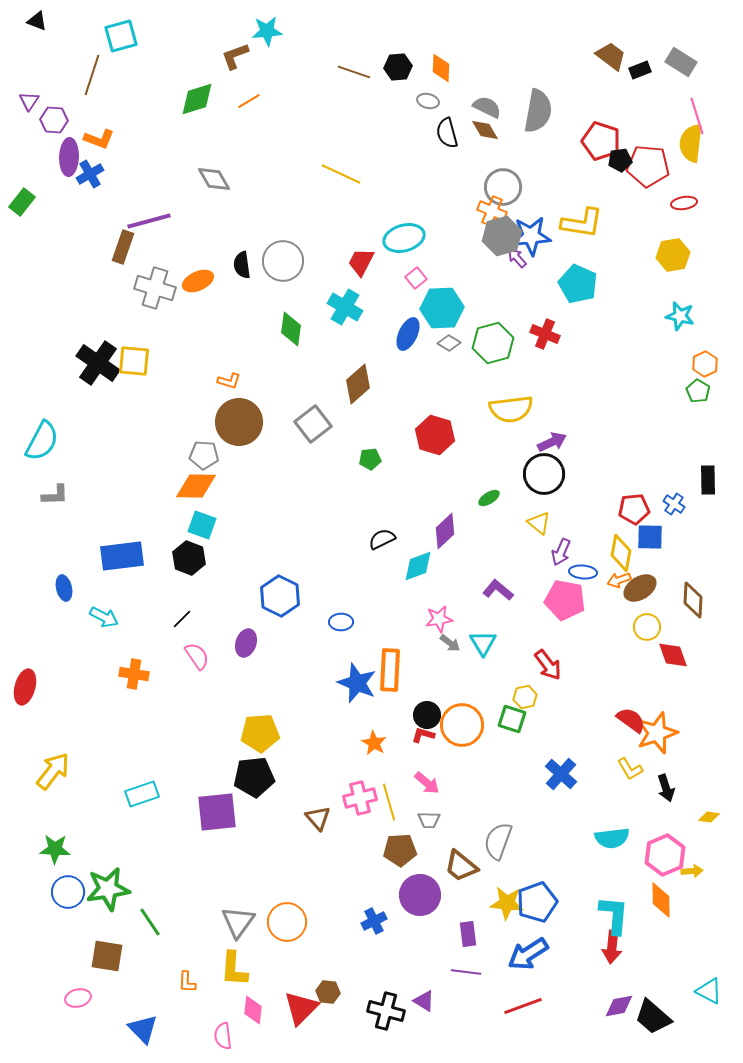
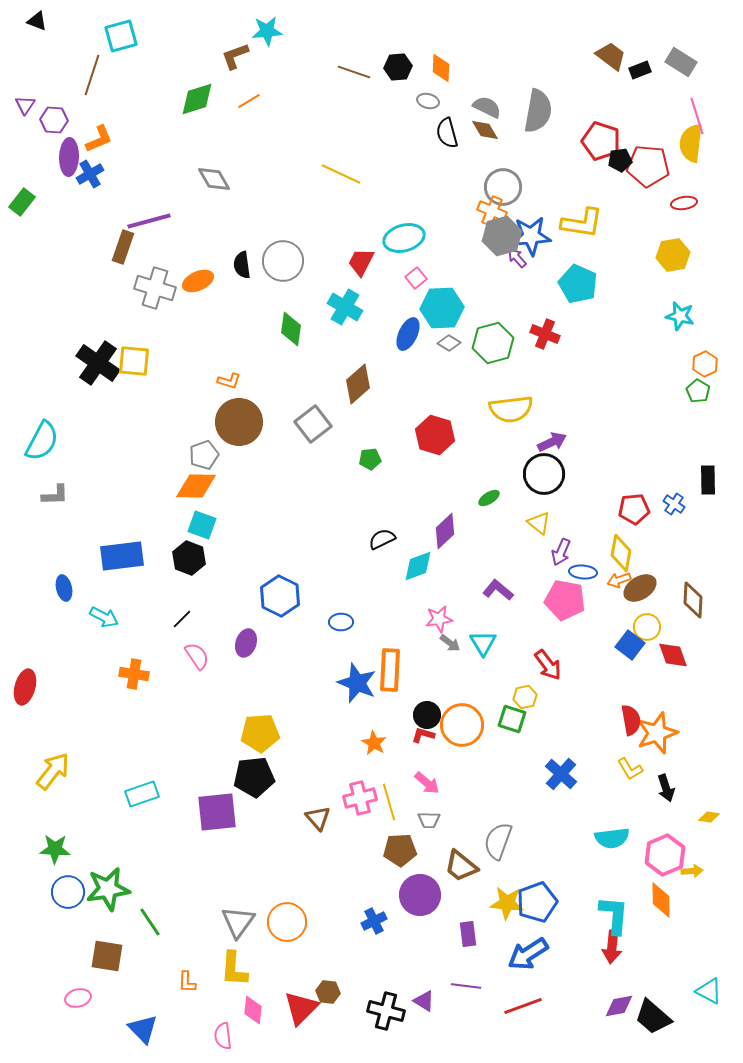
purple triangle at (29, 101): moved 4 px left, 4 px down
orange L-shape at (99, 139): rotated 44 degrees counterclockwise
gray pentagon at (204, 455): rotated 24 degrees counterclockwise
blue square at (650, 537): moved 20 px left, 108 px down; rotated 36 degrees clockwise
red semicircle at (631, 720): rotated 44 degrees clockwise
purple line at (466, 972): moved 14 px down
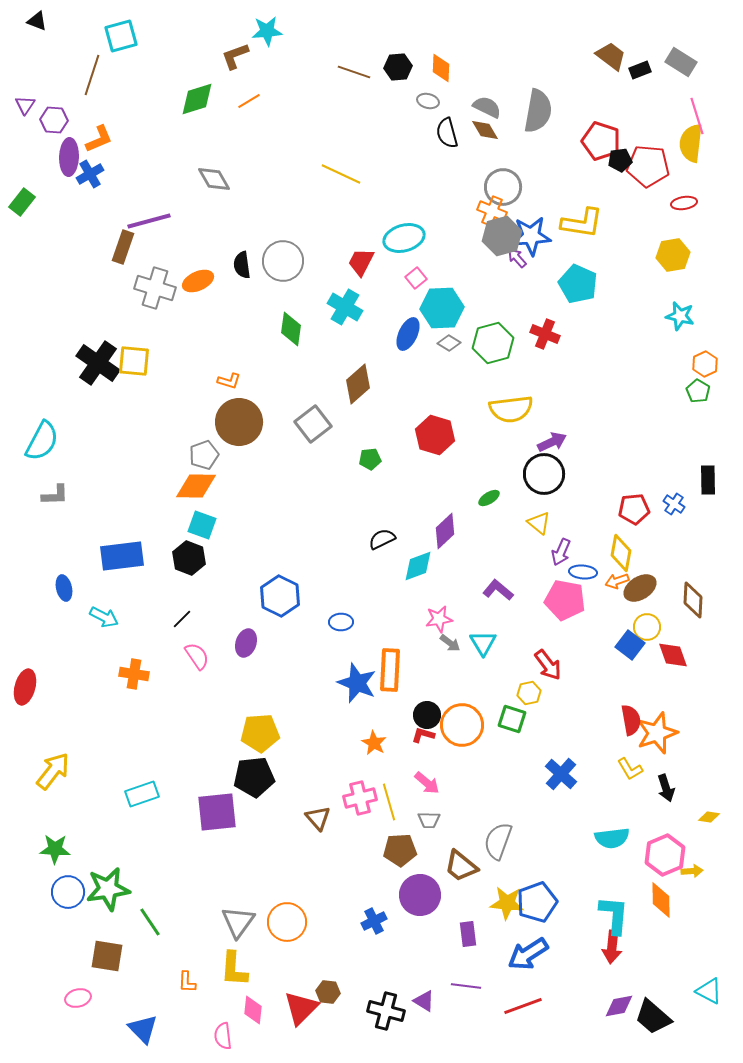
orange arrow at (619, 580): moved 2 px left, 1 px down
yellow hexagon at (525, 697): moved 4 px right, 4 px up
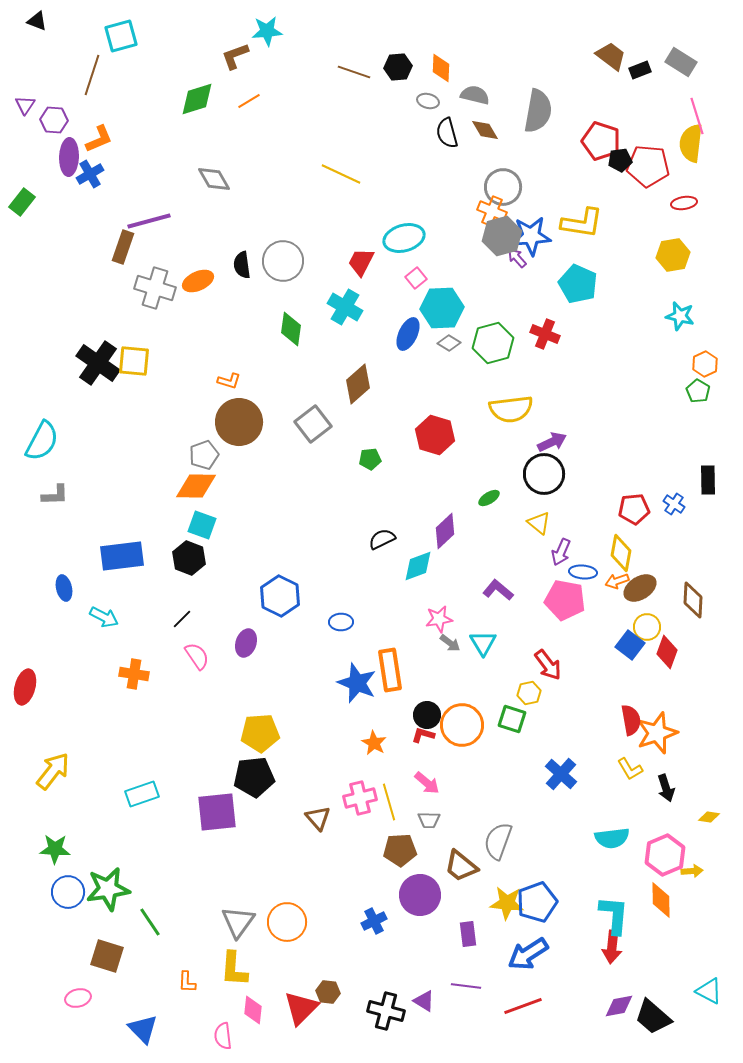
gray semicircle at (487, 107): moved 12 px left, 12 px up; rotated 12 degrees counterclockwise
red diamond at (673, 655): moved 6 px left, 3 px up; rotated 40 degrees clockwise
orange rectangle at (390, 670): rotated 12 degrees counterclockwise
brown square at (107, 956): rotated 8 degrees clockwise
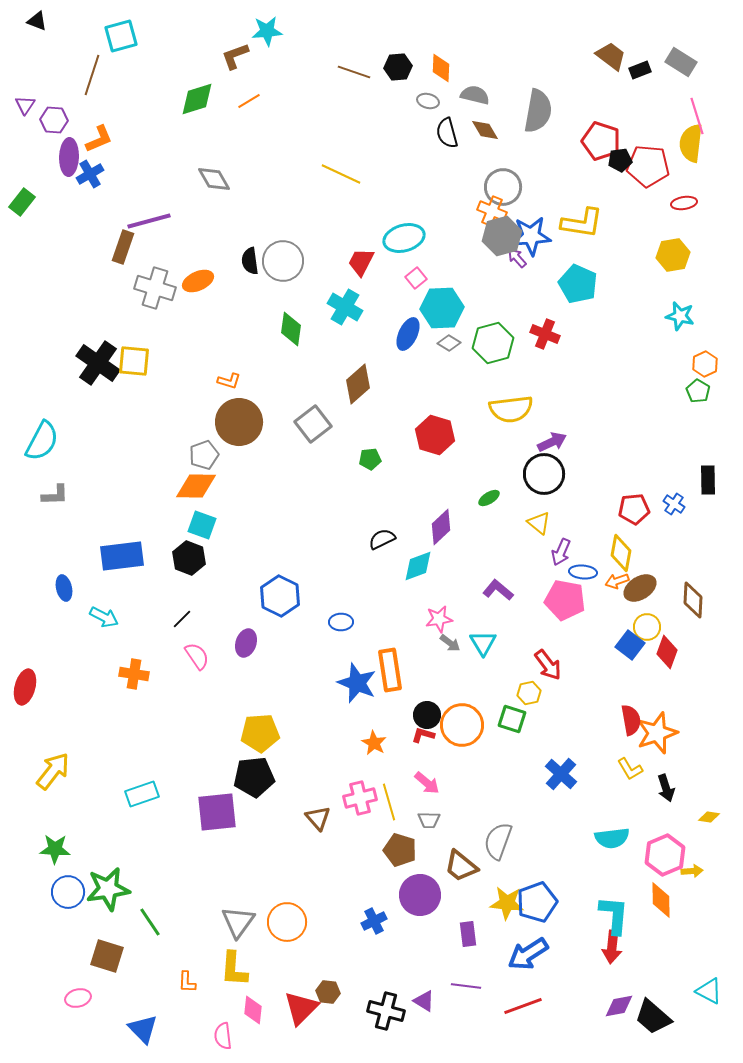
black semicircle at (242, 265): moved 8 px right, 4 px up
purple diamond at (445, 531): moved 4 px left, 4 px up
brown pentagon at (400, 850): rotated 20 degrees clockwise
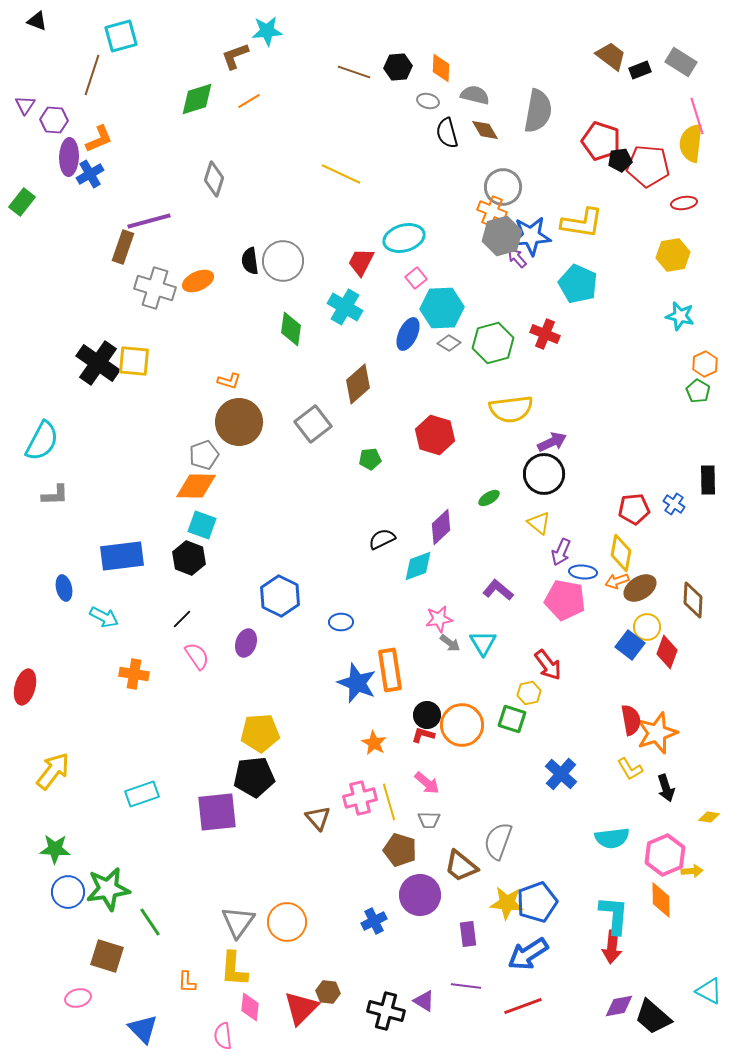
gray diamond at (214, 179): rotated 48 degrees clockwise
pink diamond at (253, 1010): moved 3 px left, 3 px up
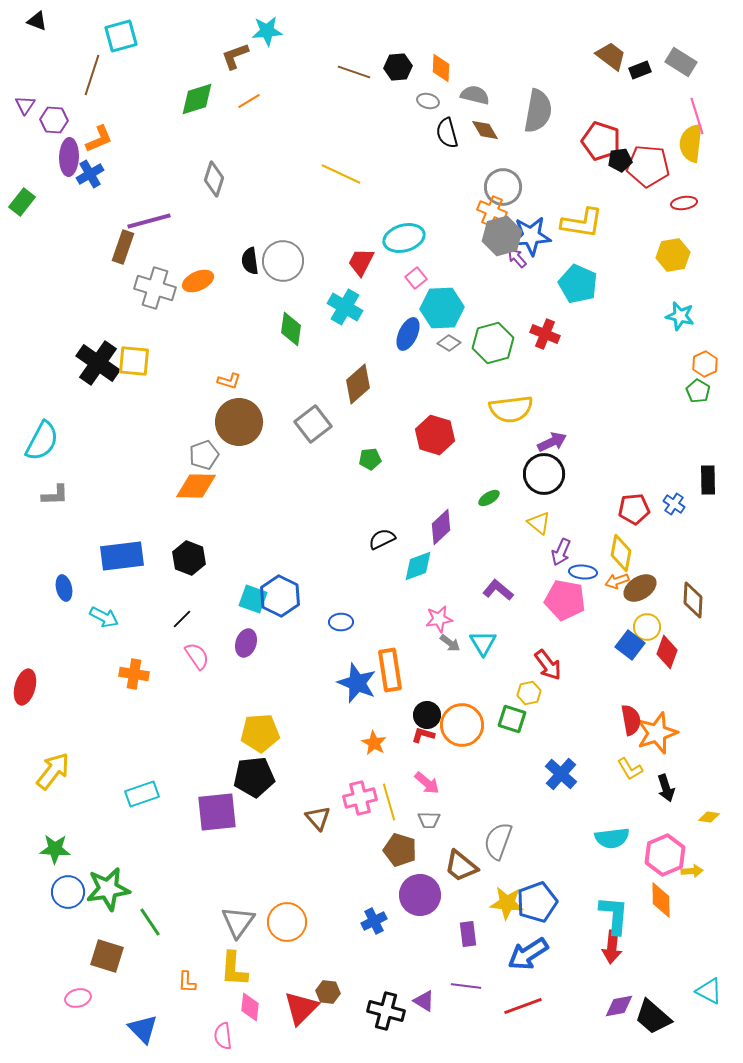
cyan square at (202, 525): moved 51 px right, 74 px down
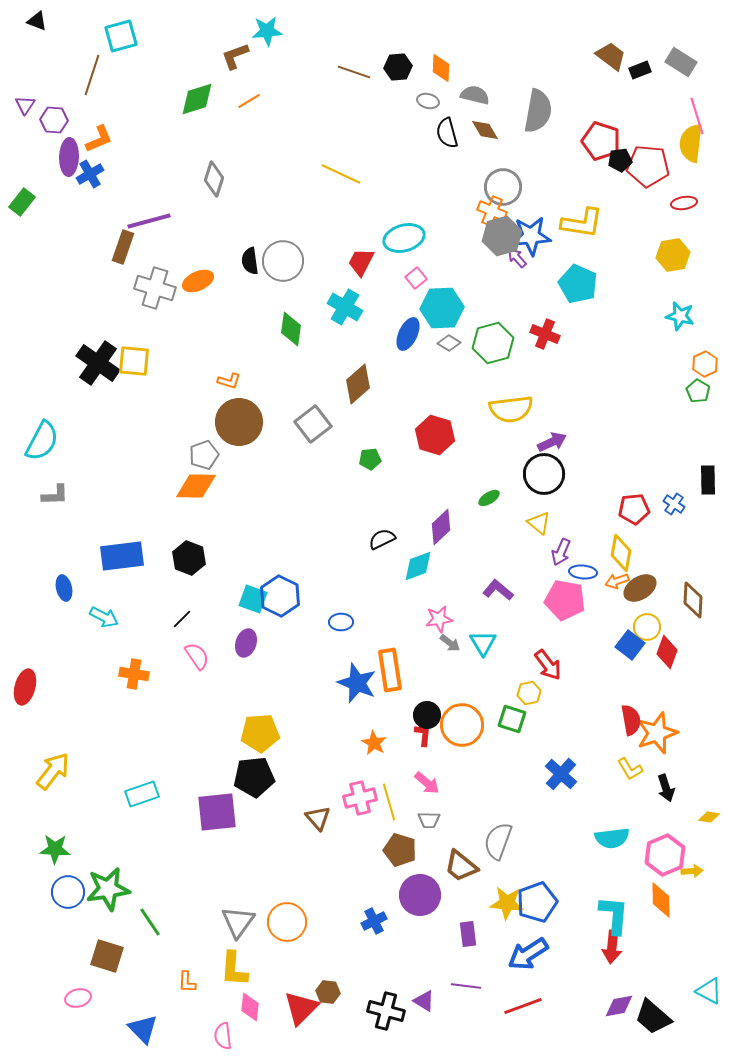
red L-shape at (423, 735): rotated 80 degrees clockwise
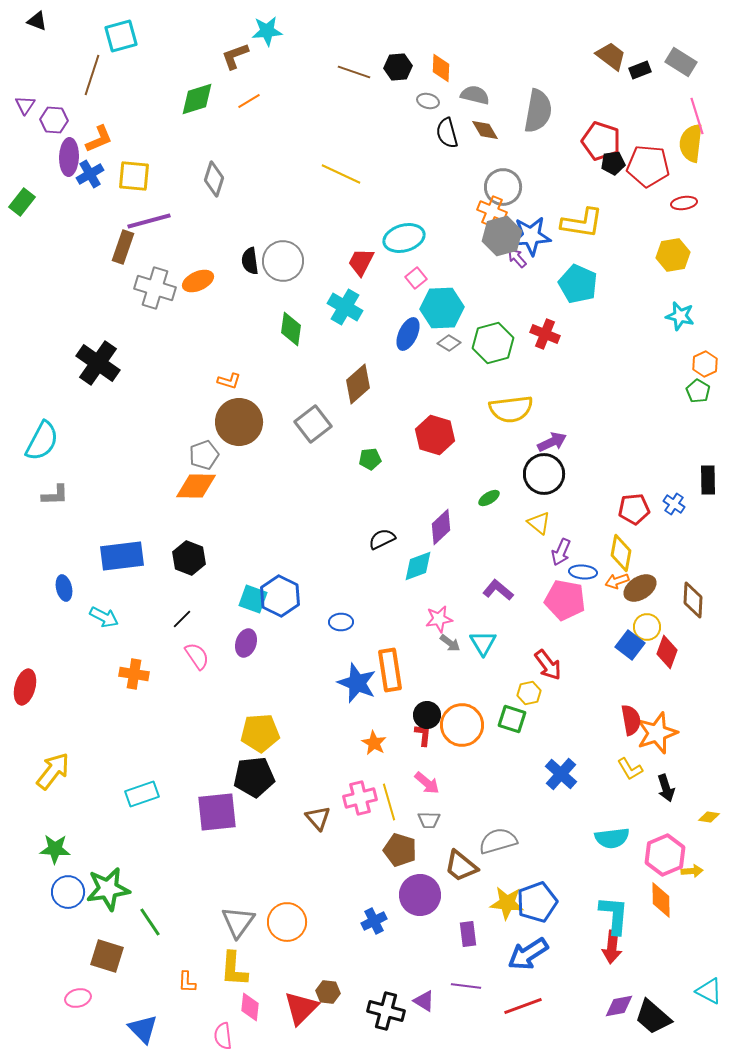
black pentagon at (620, 160): moved 7 px left, 3 px down
yellow square at (134, 361): moved 185 px up
gray semicircle at (498, 841): rotated 54 degrees clockwise
